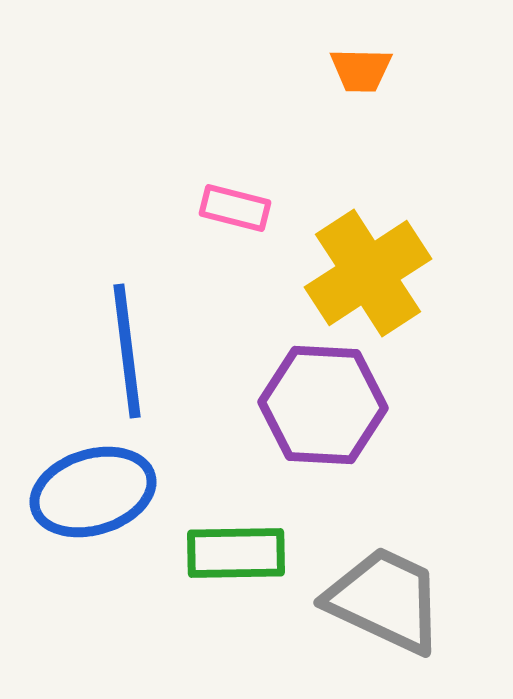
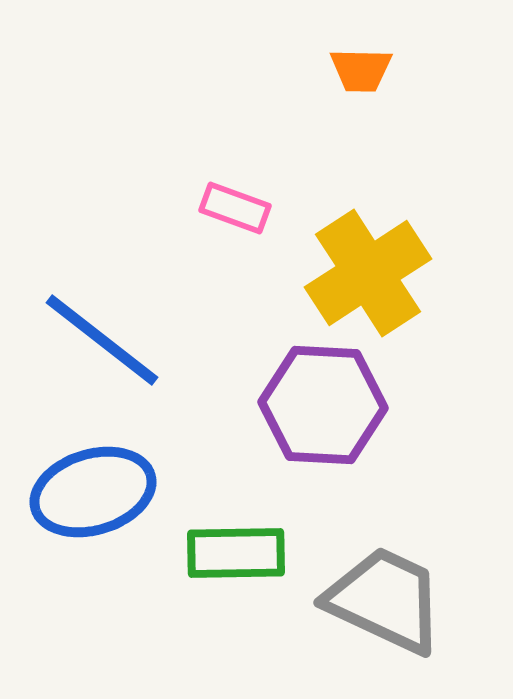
pink rectangle: rotated 6 degrees clockwise
blue line: moved 25 px left, 11 px up; rotated 45 degrees counterclockwise
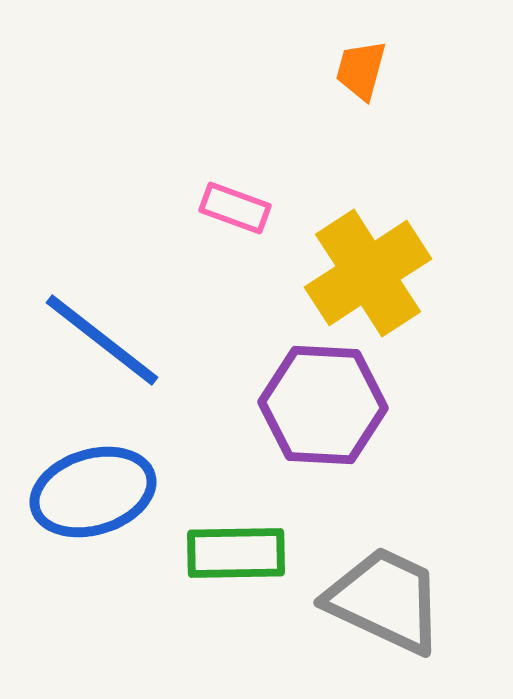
orange trapezoid: rotated 104 degrees clockwise
